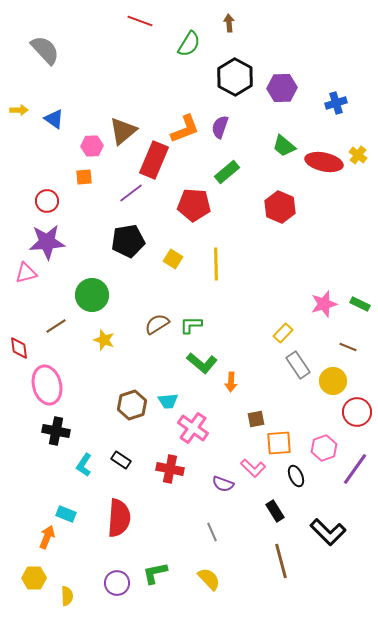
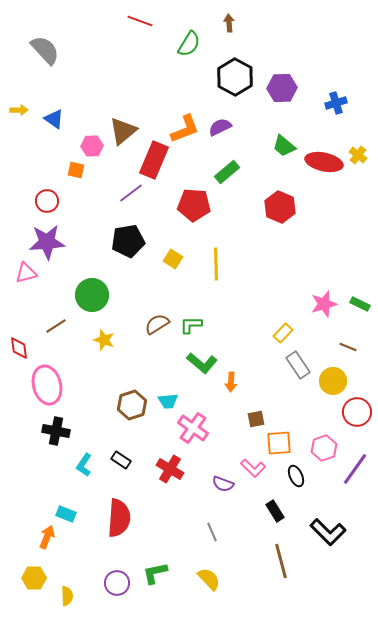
purple semicircle at (220, 127): rotated 45 degrees clockwise
orange square at (84, 177): moved 8 px left, 7 px up; rotated 18 degrees clockwise
red cross at (170, 469): rotated 20 degrees clockwise
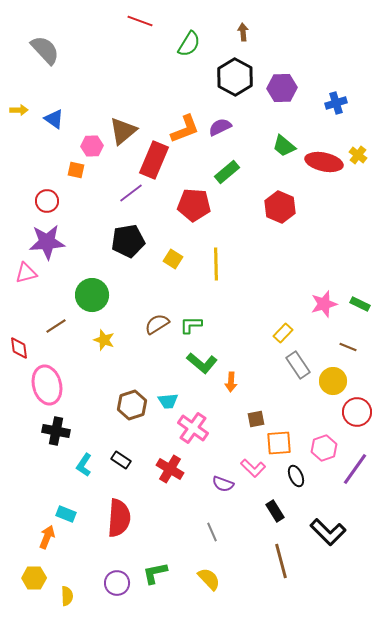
brown arrow at (229, 23): moved 14 px right, 9 px down
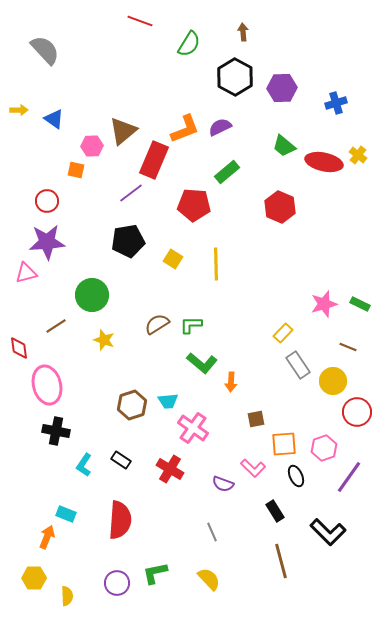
orange square at (279, 443): moved 5 px right, 1 px down
purple line at (355, 469): moved 6 px left, 8 px down
red semicircle at (119, 518): moved 1 px right, 2 px down
